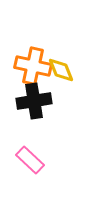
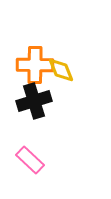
orange cross: moved 2 px right, 1 px up; rotated 12 degrees counterclockwise
black cross: rotated 8 degrees counterclockwise
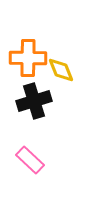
orange cross: moved 7 px left, 7 px up
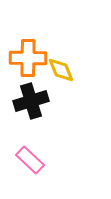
black cross: moved 3 px left
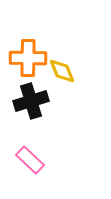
yellow diamond: moved 1 px right, 1 px down
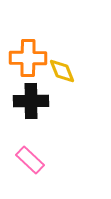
black cross: rotated 16 degrees clockwise
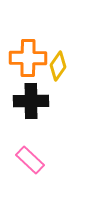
yellow diamond: moved 4 px left, 5 px up; rotated 56 degrees clockwise
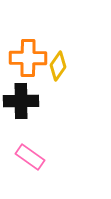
black cross: moved 10 px left
pink rectangle: moved 3 px up; rotated 8 degrees counterclockwise
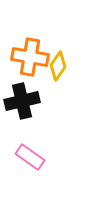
orange cross: moved 2 px right, 1 px up; rotated 9 degrees clockwise
black cross: moved 1 px right; rotated 12 degrees counterclockwise
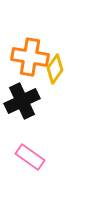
yellow diamond: moved 3 px left, 3 px down
black cross: rotated 12 degrees counterclockwise
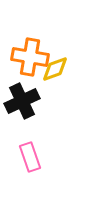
yellow diamond: rotated 36 degrees clockwise
pink rectangle: rotated 36 degrees clockwise
